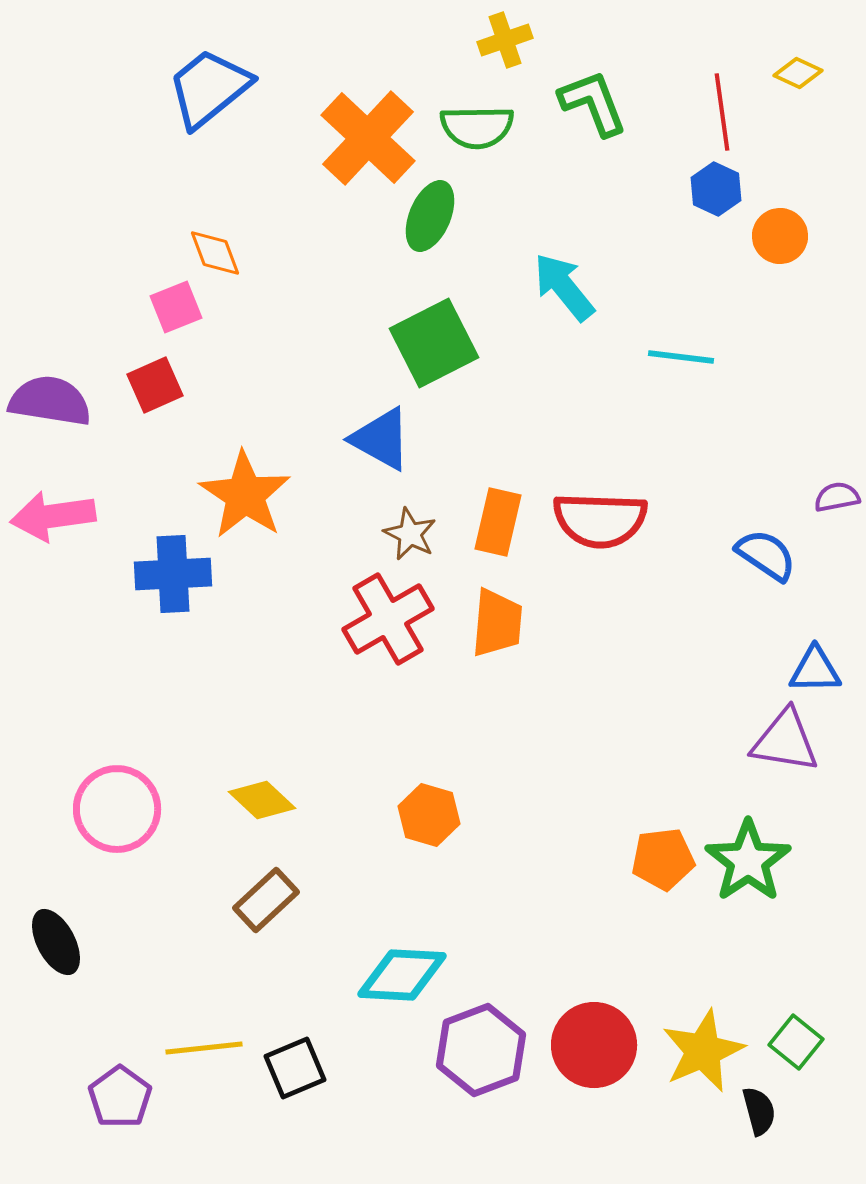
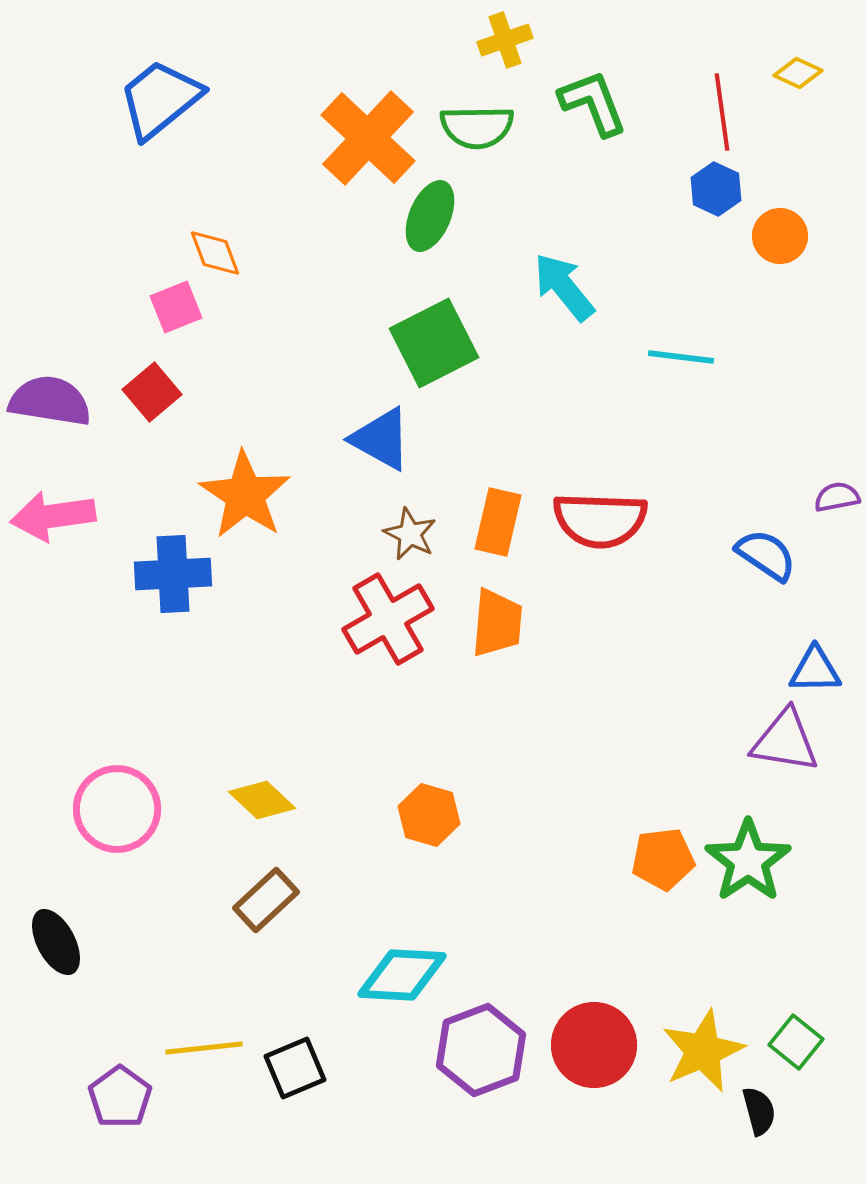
blue trapezoid at (209, 88): moved 49 px left, 11 px down
red square at (155, 385): moved 3 px left, 7 px down; rotated 16 degrees counterclockwise
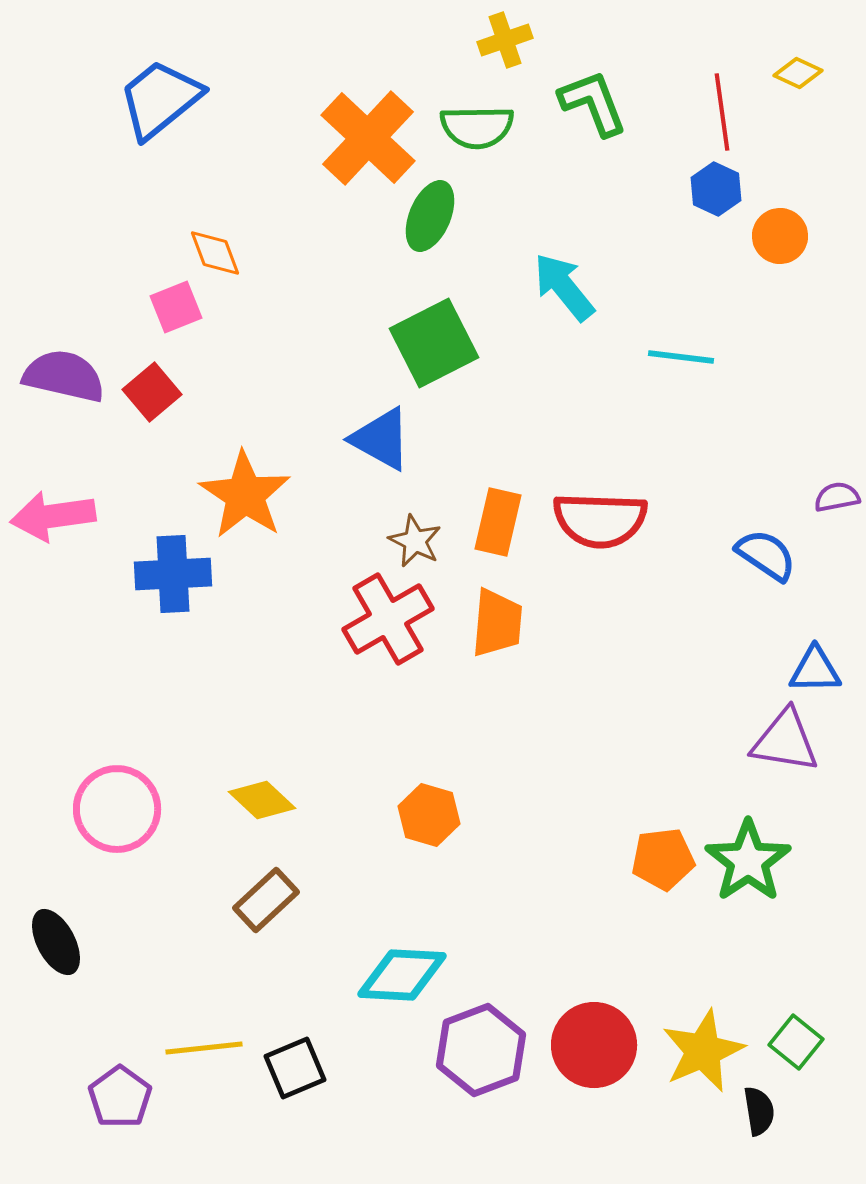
purple semicircle at (50, 401): moved 14 px right, 25 px up; rotated 4 degrees clockwise
brown star at (410, 534): moved 5 px right, 7 px down
black semicircle at (759, 1111): rotated 6 degrees clockwise
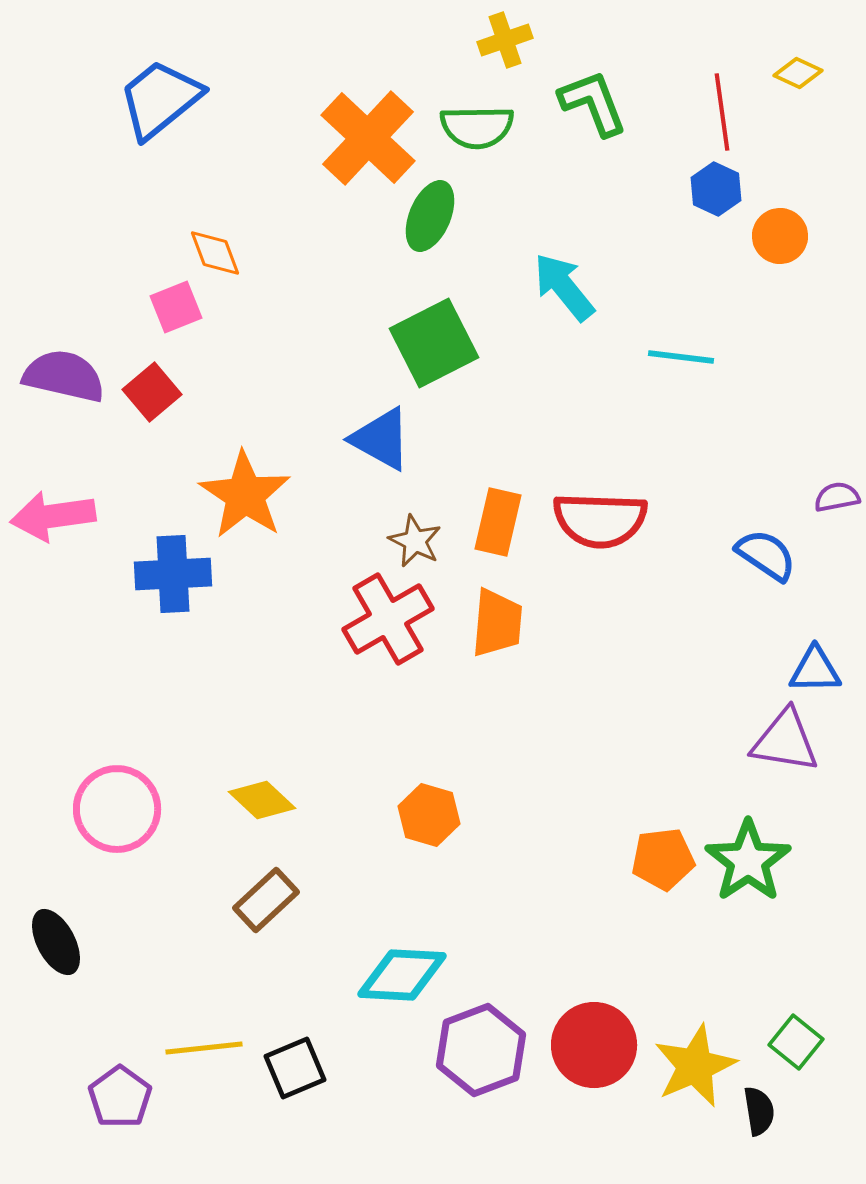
yellow star at (703, 1051): moved 8 px left, 15 px down
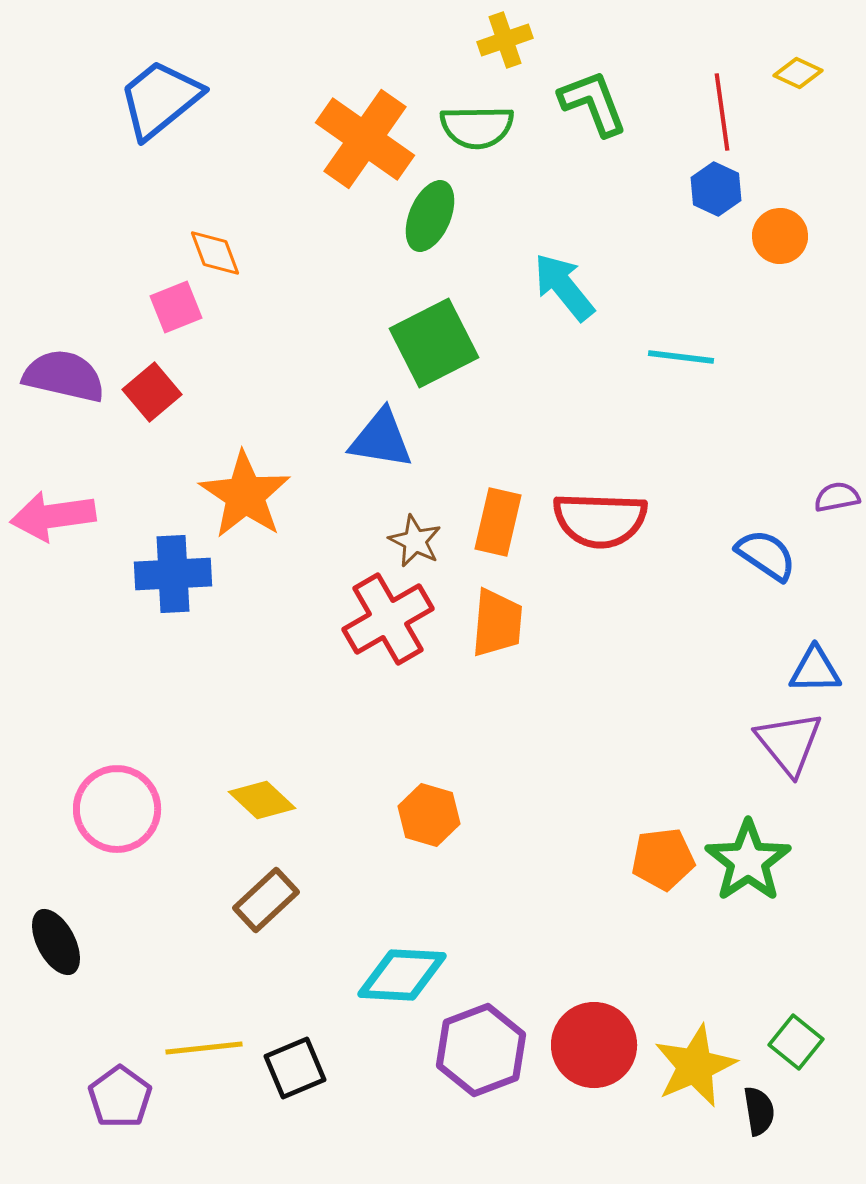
orange cross at (368, 138): moved 3 px left, 1 px down; rotated 8 degrees counterclockwise
blue triangle at (381, 439): rotated 20 degrees counterclockwise
purple triangle at (785, 741): moved 4 px right, 2 px down; rotated 42 degrees clockwise
